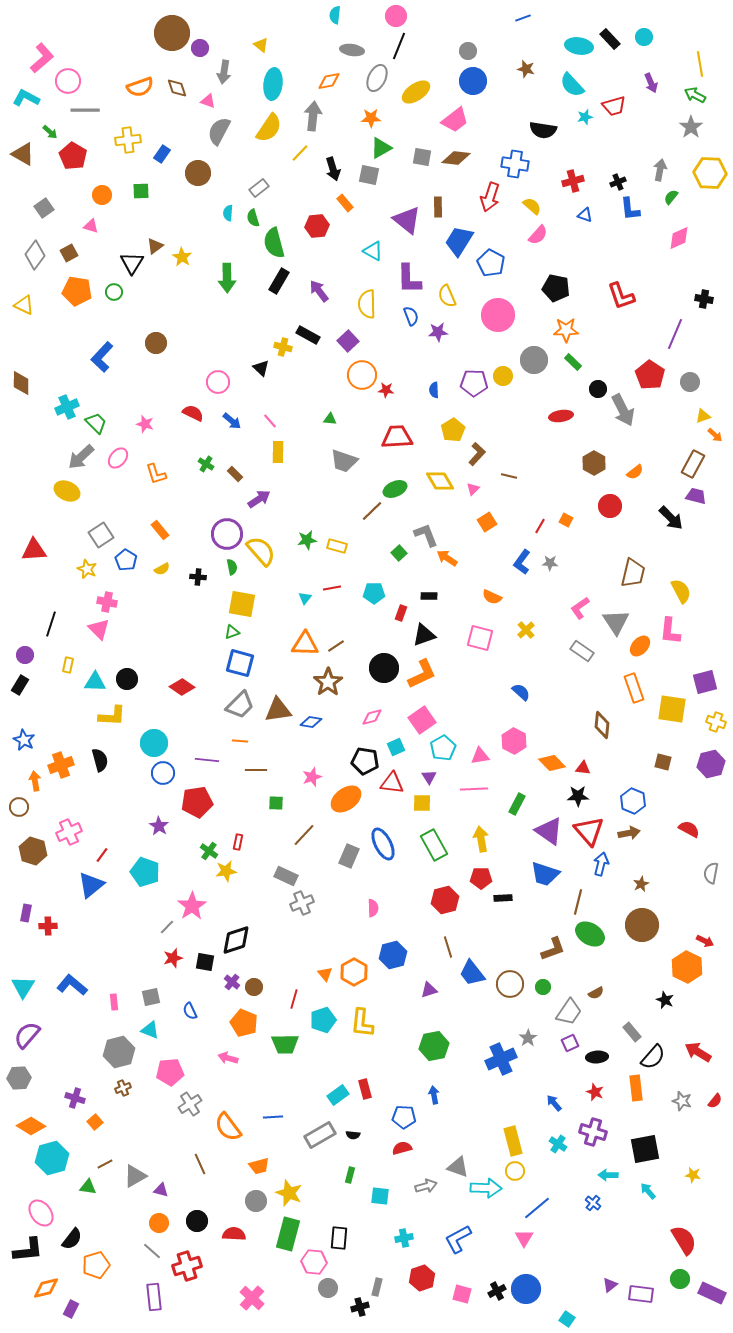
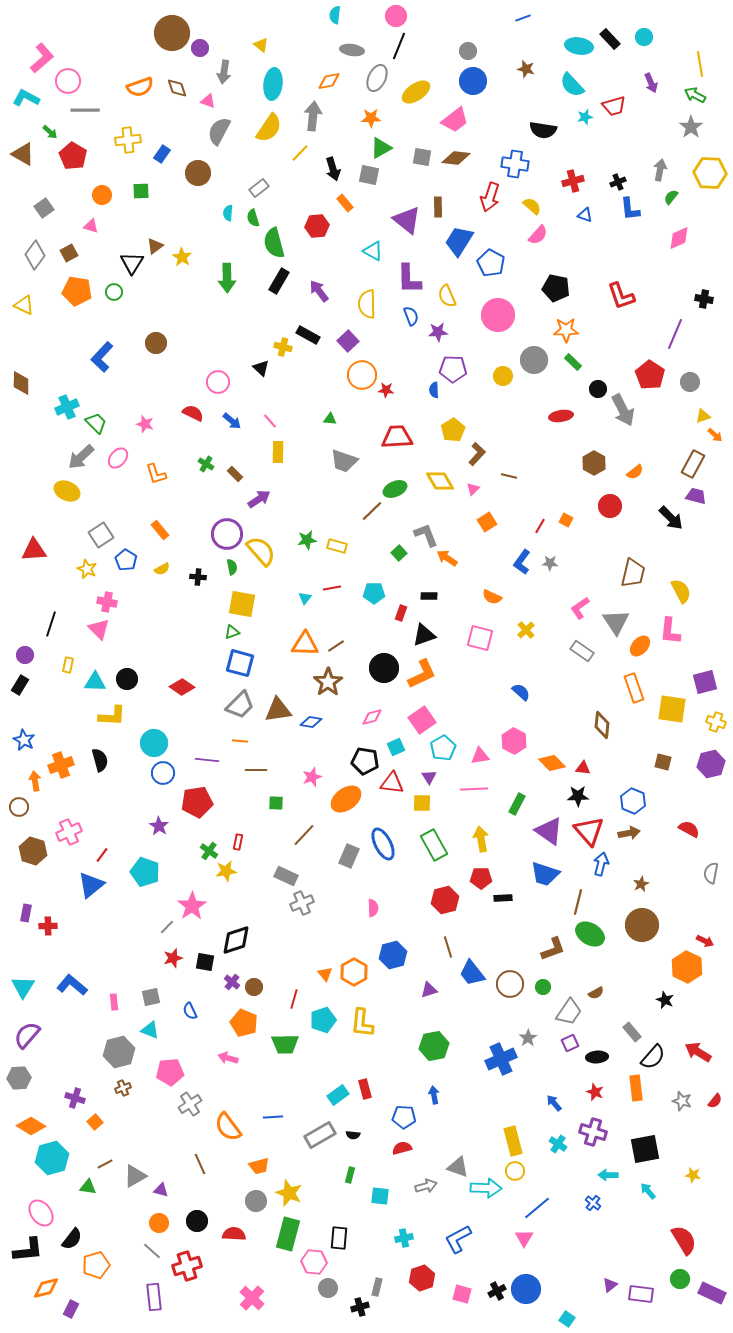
purple pentagon at (474, 383): moved 21 px left, 14 px up
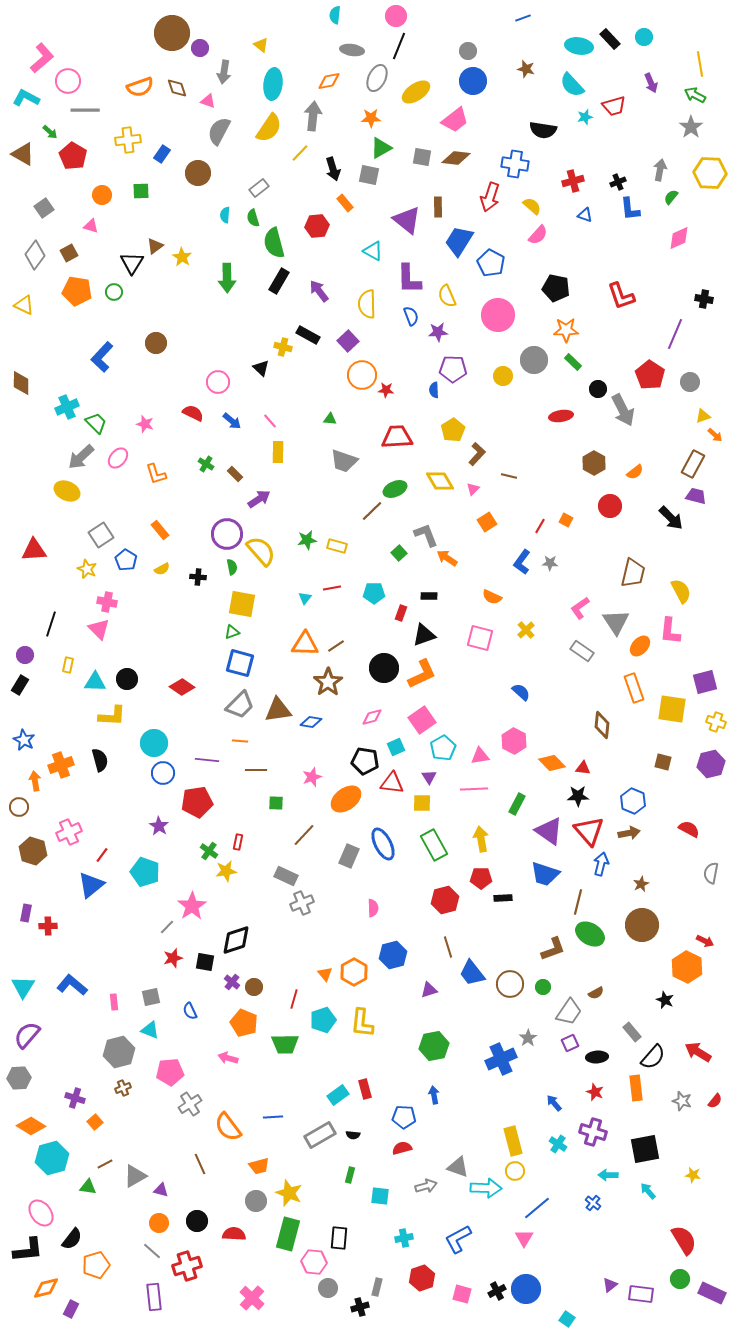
cyan semicircle at (228, 213): moved 3 px left, 2 px down
